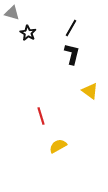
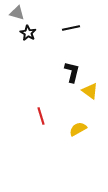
gray triangle: moved 5 px right
black line: rotated 48 degrees clockwise
black L-shape: moved 18 px down
yellow semicircle: moved 20 px right, 17 px up
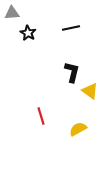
gray triangle: moved 5 px left; rotated 21 degrees counterclockwise
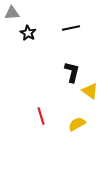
yellow semicircle: moved 1 px left, 5 px up
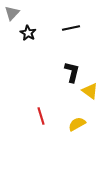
gray triangle: rotated 42 degrees counterclockwise
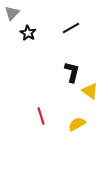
black line: rotated 18 degrees counterclockwise
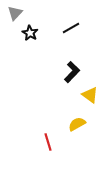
gray triangle: moved 3 px right
black star: moved 2 px right
black L-shape: rotated 30 degrees clockwise
yellow triangle: moved 4 px down
red line: moved 7 px right, 26 px down
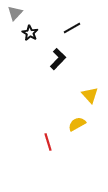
black line: moved 1 px right
black L-shape: moved 14 px left, 13 px up
yellow triangle: rotated 12 degrees clockwise
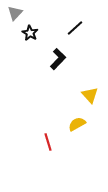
black line: moved 3 px right; rotated 12 degrees counterclockwise
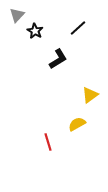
gray triangle: moved 2 px right, 2 px down
black line: moved 3 px right
black star: moved 5 px right, 2 px up
black L-shape: rotated 15 degrees clockwise
yellow triangle: rotated 36 degrees clockwise
